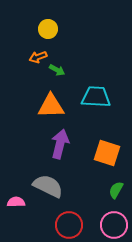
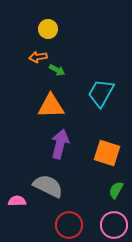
orange arrow: rotated 12 degrees clockwise
cyan trapezoid: moved 5 px right, 4 px up; rotated 64 degrees counterclockwise
pink semicircle: moved 1 px right, 1 px up
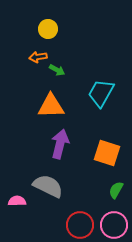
red circle: moved 11 px right
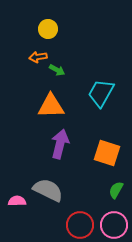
gray semicircle: moved 4 px down
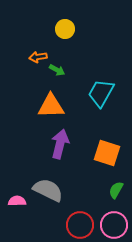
yellow circle: moved 17 px right
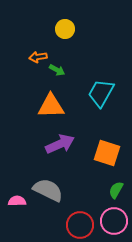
purple arrow: rotated 52 degrees clockwise
pink circle: moved 4 px up
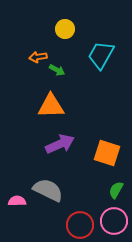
cyan trapezoid: moved 38 px up
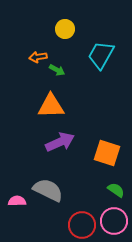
purple arrow: moved 2 px up
green semicircle: rotated 96 degrees clockwise
red circle: moved 2 px right
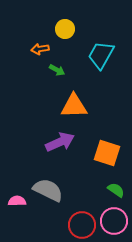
orange arrow: moved 2 px right, 8 px up
orange triangle: moved 23 px right
